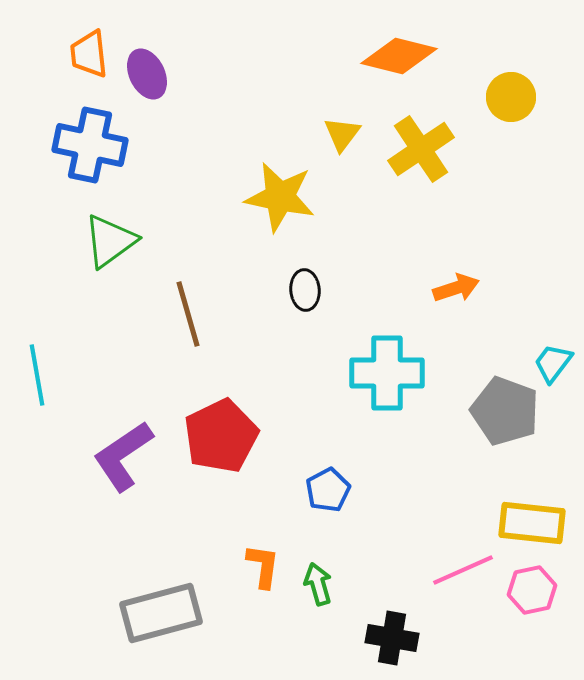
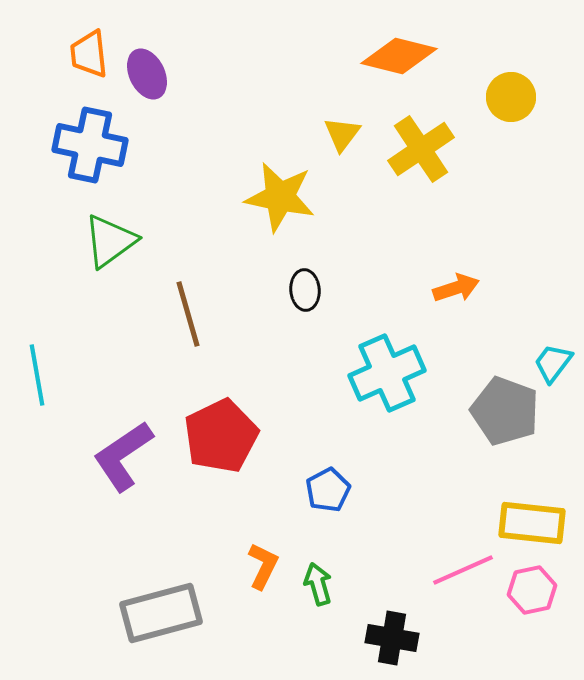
cyan cross: rotated 24 degrees counterclockwise
orange L-shape: rotated 18 degrees clockwise
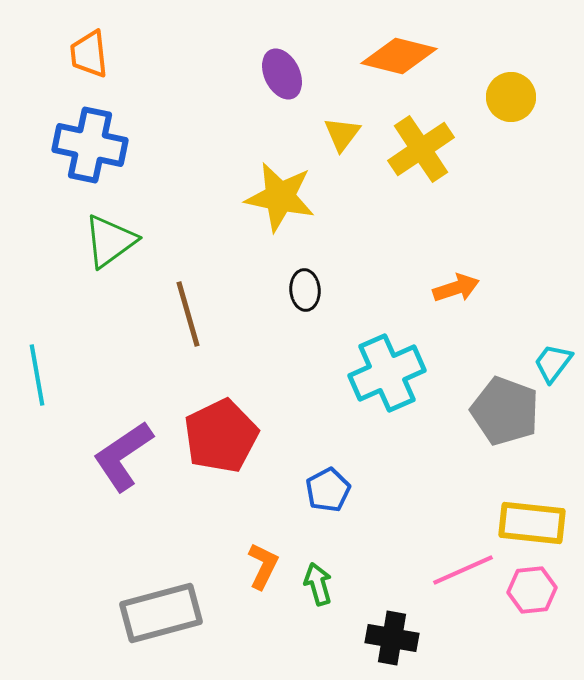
purple ellipse: moved 135 px right
pink hexagon: rotated 6 degrees clockwise
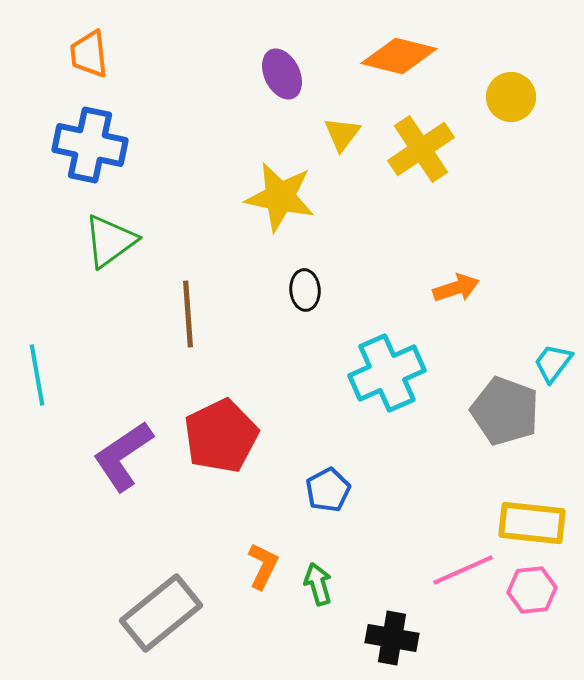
brown line: rotated 12 degrees clockwise
gray rectangle: rotated 24 degrees counterclockwise
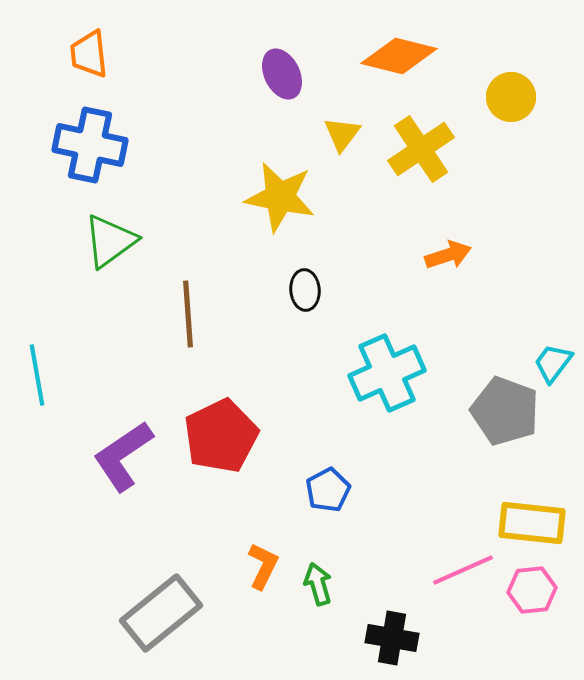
orange arrow: moved 8 px left, 33 px up
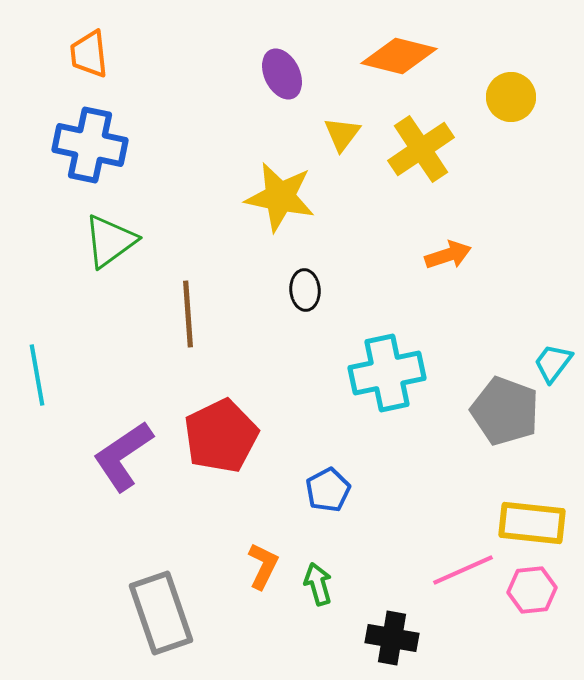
cyan cross: rotated 12 degrees clockwise
gray rectangle: rotated 70 degrees counterclockwise
